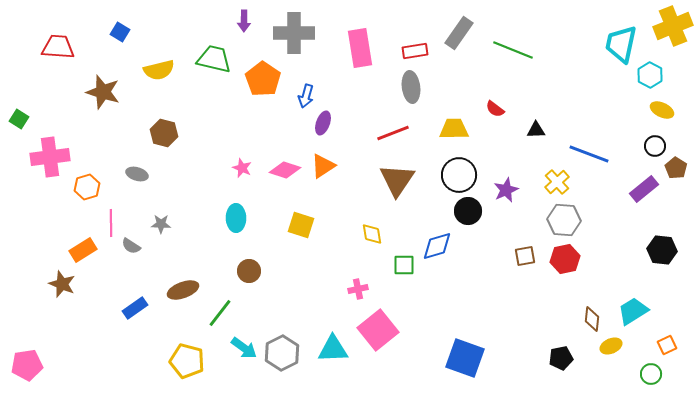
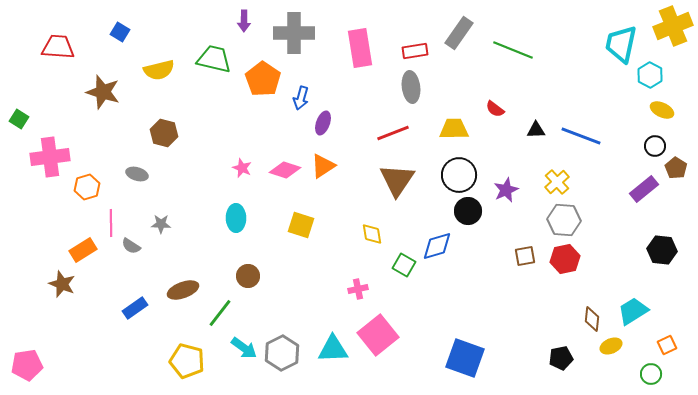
blue arrow at (306, 96): moved 5 px left, 2 px down
blue line at (589, 154): moved 8 px left, 18 px up
green square at (404, 265): rotated 30 degrees clockwise
brown circle at (249, 271): moved 1 px left, 5 px down
pink square at (378, 330): moved 5 px down
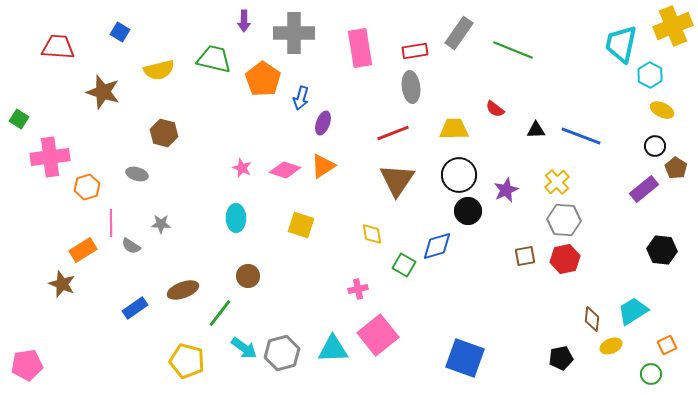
gray hexagon at (282, 353): rotated 12 degrees clockwise
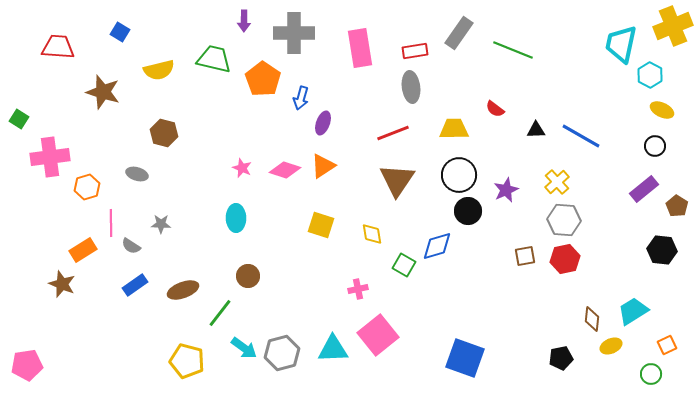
blue line at (581, 136): rotated 9 degrees clockwise
brown pentagon at (676, 168): moved 1 px right, 38 px down
yellow square at (301, 225): moved 20 px right
blue rectangle at (135, 308): moved 23 px up
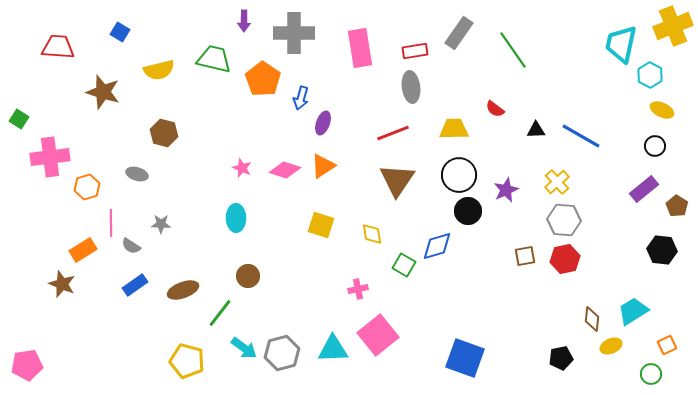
green line at (513, 50): rotated 33 degrees clockwise
